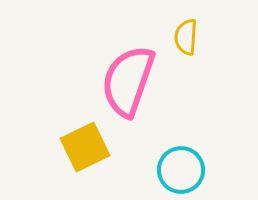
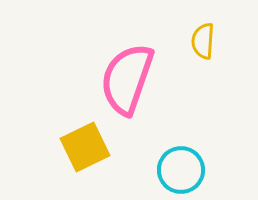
yellow semicircle: moved 17 px right, 4 px down
pink semicircle: moved 1 px left, 2 px up
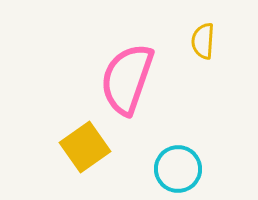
yellow square: rotated 9 degrees counterclockwise
cyan circle: moved 3 px left, 1 px up
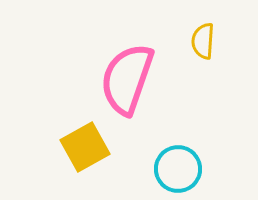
yellow square: rotated 6 degrees clockwise
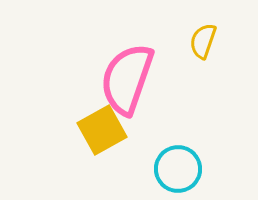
yellow semicircle: rotated 15 degrees clockwise
yellow square: moved 17 px right, 17 px up
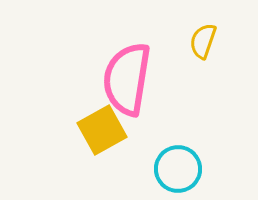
pink semicircle: rotated 10 degrees counterclockwise
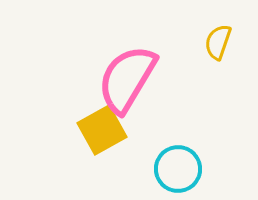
yellow semicircle: moved 15 px right, 1 px down
pink semicircle: rotated 22 degrees clockwise
